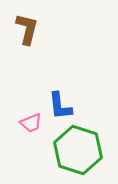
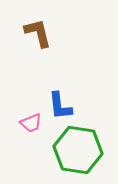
brown L-shape: moved 11 px right, 4 px down; rotated 28 degrees counterclockwise
green hexagon: rotated 9 degrees counterclockwise
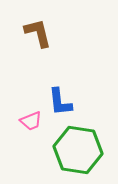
blue L-shape: moved 4 px up
pink trapezoid: moved 2 px up
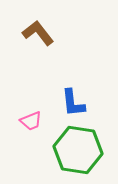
brown L-shape: rotated 24 degrees counterclockwise
blue L-shape: moved 13 px right, 1 px down
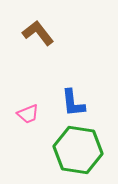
pink trapezoid: moved 3 px left, 7 px up
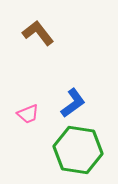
blue L-shape: rotated 120 degrees counterclockwise
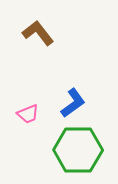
green hexagon: rotated 9 degrees counterclockwise
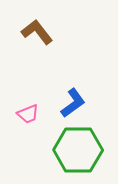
brown L-shape: moved 1 px left, 1 px up
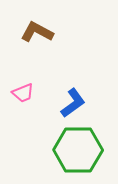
brown L-shape: rotated 24 degrees counterclockwise
pink trapezoid: moved 5 px left, 21 px up
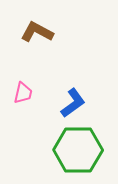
pink trapezoid: rotated 55 degrees counterclockwise
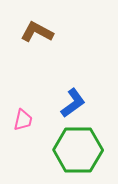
pink trapezoid: moved 27 px down
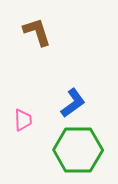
brown L-shape: rotated 44 degrees clockwise
pink trapezoid: rotated 15 degrees counterclockwise
